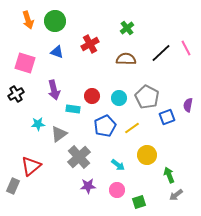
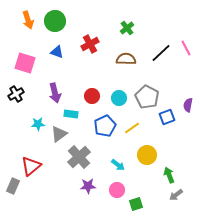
purple arrow: moved 1 px right, 3 px down
cyan rectangle: moved 2 px left, 5 px down
green square: moved 3 px left, 2 px down
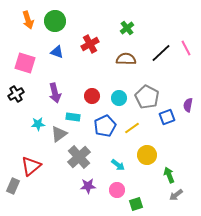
cyan rectangle: moved 2 px right, 3 px down
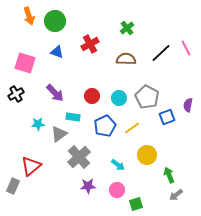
orange arrow: moved 1 px right, 4 px up
purple arrow: rotated 30 degrees counterclockwise
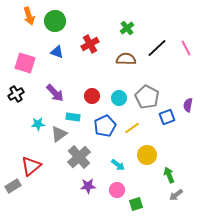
black line: moved 4 px left, 5 px up
gray rectangle: rotated 35 degrees clockwise
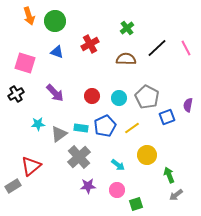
cyan rectangle: moved 8 px right, 11 px down
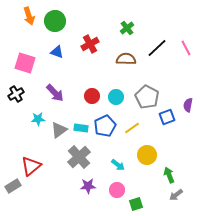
cyan circle: moved 3 px left, 1 px up
cyan star: moved 5 px up
gray triangle: moved 4 px up
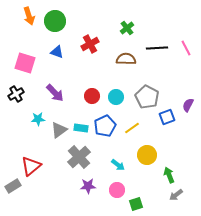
black line: rotated 40 degrees clockwise
purple semicircle: rotated 16 degrees clockwise
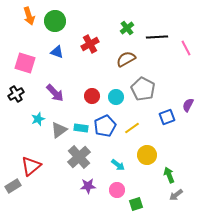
black line: moved 11 px up
brown semicircle: rotated 30 degrees counterclockwise
gray pentagon: moved 4 px left, 8 px up
cyan star: rotated 16 degrees counterclockwise
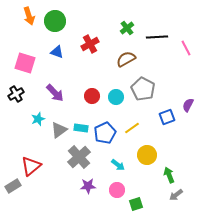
blue pentagon: moved 7 px down
